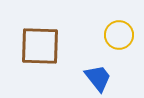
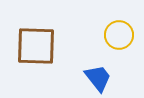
brown square: moved 4 px left
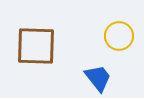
yellow circle: moved 1 px down
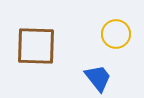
yellow circle: moved 3 px left, 2 px up
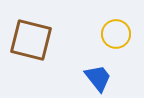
brown square: moved 5 px left, 6 px up; rotated 12 degrees clockwise
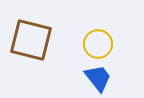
yellow circle: moved 18 px left, 10 px down
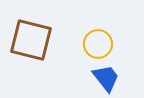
blue trapezoid: moved 8 px right
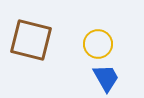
blue trapezoid: rotated 8 degrees clockwise
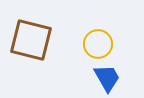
blue trapezoid: moved 1 px right
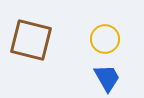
yellow circle: moved 7 px right, 5 px up
